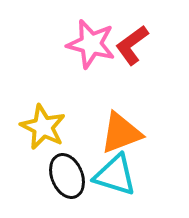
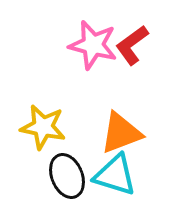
pink star: moved 2 px right, 1 px down
yellow star: rotated 15 degrees counterclockwise
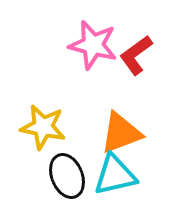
red L-shape: moved 4 px right, 10 px down
cyan triangle: rotated 30 degrees counterclockwise
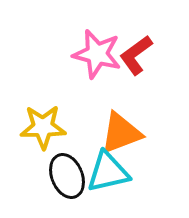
pink star: moved 4 px right, 9 px down
yellow star: rotated 12 degrees counterclockwise
cyan triangle: moved 7 px left, 3 px up
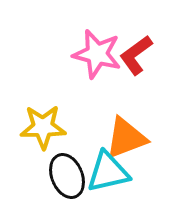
orange triangle: moved 5 px right, 5 px down
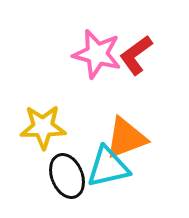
cyan triangle: moved 5 px up
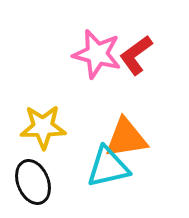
orange triangle: rotated 12 degrees clockwise
black ellipse: moved 34 px left, 6 px down
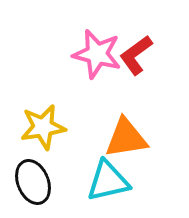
yellow star: rotated 9 degrees counterclockwise
cyan triangle: moved 14 px down
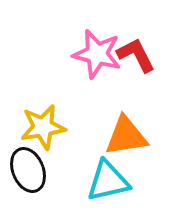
red L-shape: rotated 99 degrees clockwise
orange triangle: moved 2 px up
black ellipse: moved 5 px left, 12 px up
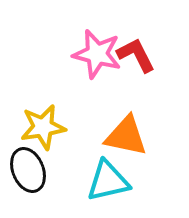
orange triangle: rotated 21 degrees clockwise
